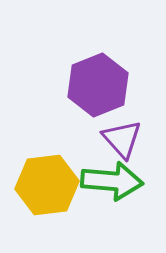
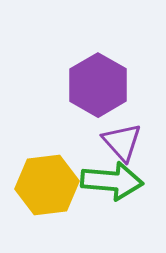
purple hexagon: rotated 8 degrees counterclockwise
purple triangle: moved 3 px down
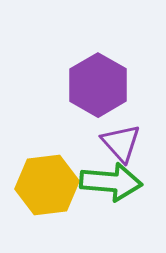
purple triangle: moved 1 px left, 1 px down
green arrow: moved 1 px left, 1 px down
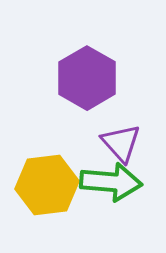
purple hexagon: moved 11 px left, 7 px up
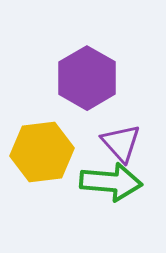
yellow hexagon: moved 5 px left, 33 px up
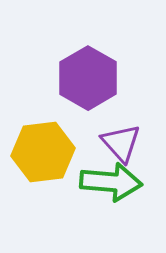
purple hexagon: moved 1 px right
yellow hexagon: moved 1 px right
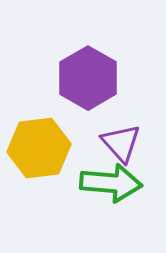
yellow hexagon: moved 4 px left, 4 px up
green arrow: moved 1 px down
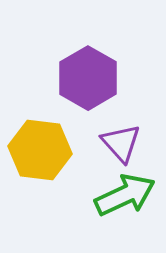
yellow hexagon: moved 1 px right, 2 px down; rotated 14 degrees clockwise
green arrow: moved 14 px right, 12 px down; rotated 30 degrees counterclockwise
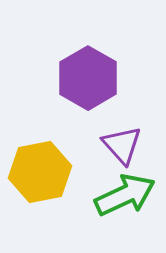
purple triangle: moved 1 px right, 2 px down
yellow hexagon: moved 22 px down; rotated 18 degrees counterclockwise
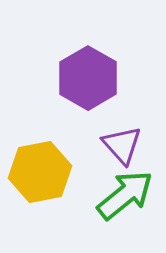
green arrow: rotated 14 degrees counterclockwise
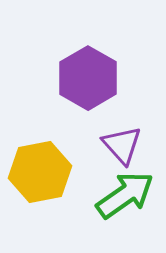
green arrow: rotated 4 degrees clockwise
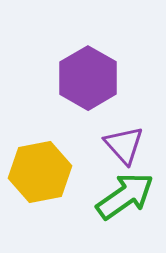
purple triangle: moved 2 px right
green arrow: moved 1 px down
